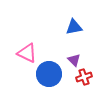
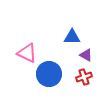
blue triangle: moved 2 px left, 10 px down; rotated 12 degrees clockwise
purple triangle: moved 12 px right, 5 px up; rotated 16 degrees counterclockwise
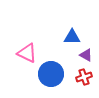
blue circle: moved 2 px right
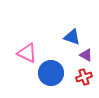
blue triangle: rotated 18 degrees clockwise
blue circle: moved 1 px up
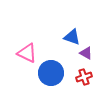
purple triangle: moved 2 px up
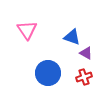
pink triangle: moved 23 px up; rotated 30 degrees clockwise
blue circle: moved 3 px left
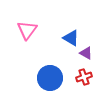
pink triangle: rotated 10 degrees clockwise
blue triangle: moved 1 px left, 1 px down; rotated 12 degrees clockwise
blue circle: moved 2 px right, 5 px down
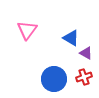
blue circle: moved 4 px right, 1 px down
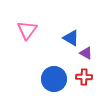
red cross: rotated 21 degrees clockwise
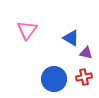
purple triangle: rotated 16 degrees counterclockwise
red cross: rotated 14 degrees counterclockwise
